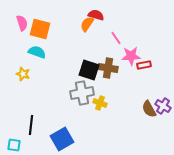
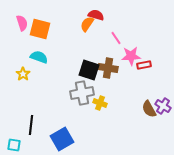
cyan semicircle: moved 2 px right, 5 px down
yellow star: rotated 16 degrees clockwise
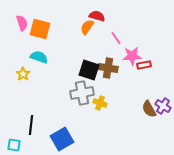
red semicircle: moved 1 px right, 1 px down
orange semicircle: moved 3 px down
pink star: moved 1 px right
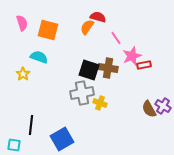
red semicircle: moved 1 px right, 1 px down
orange square: moved 8 px right, 1 px down
pink star: rotated 18 degrees counterclockwise
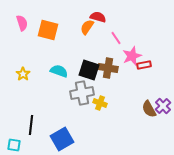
cyan semicircle: moved 20 px right, 14 px down
purple cross: rotated 14 degrees clockwise
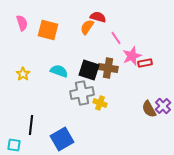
red rectangle: moved 1 px right, 2 px up
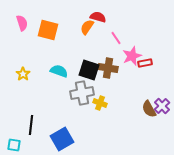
purple cross: moved 1 px left
